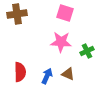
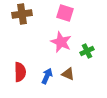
brown cross: moved 5 px right
pink star: rotated 20 degrees clockwise
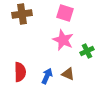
pink star: moved 2 px right, 2 px up
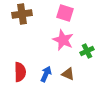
blue arrow: moved 1 px left, 2 px up
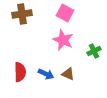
pink square: rotated 12 degrees clockwise
green cross: moved 7 px right
blue arrow: rotated 91 degrees clockwise
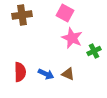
brown cross: moved 1 px down
pink star: moved 9 px right, 2 px up
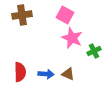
pink square: moved 2 px down
blue arrow: rotated 21 degrees counterclockwise
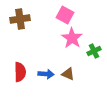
brown cross: moved 2 px left, 4 px down
pink star: rotated 10 degrees clockwise
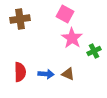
pink square: moved 1 px up
